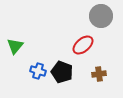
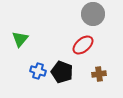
gray circle: moved 8 px left, 2 px up
green triangle: moved 5 px right, 7 px up
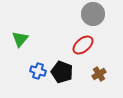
brown cross: rotated 24 degrees counterclockwise
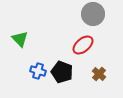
green triangle: rotated 24 degrees counterclockwise
brown cross: rotated 16 degrees counterclockwise
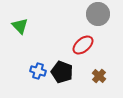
gray circle: moved 5 px right
green triangle: moved 13 px up
brown cross: moved 2 px down
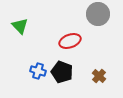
red ellipse: moved 13 px left, 4 px up; rotated 20 degrees clockwise
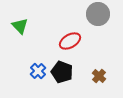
red ellipse: rotated 10 degrees counterclockwise
blue cross: rotated 28 degrees clockwise
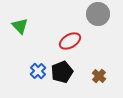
black pentagon: rotated 30 degrees clockwise
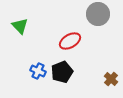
blue cross: rotated 21 degrees counterclockwise
brown cross: moved 12 px right, 3 px down
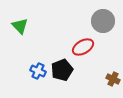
gray circle: moved 5 px right, 7 px down
red ellipse: moved 13 px right, 6 px down
black pentagon: moved 2 px up
brown cross: moved 2 px right; rotated 16 degrees counterclockwise
